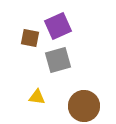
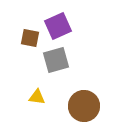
gray square: moved 2 px left
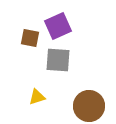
gray square: moved 2 px right; rotated 20 degrees clockwise
yellow triangle: rotated 24 degrees counterclockwise
brown circle: moved 5 px right
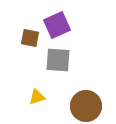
purple square: moved 1 px left, 1 px up
brown circle: moved 3 px left
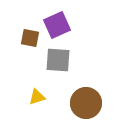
brown circle: moved 3 px up
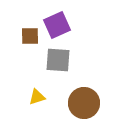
brown square: moved 2 px up; rotated 12 degrees counterclockwise
brown circle: moved 2 px left
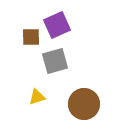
brown square: moved 1 px right, 1 px down
gray square: moved 3 px left, 1 px down; rotated 20 degrees counterclockwise
brown circle: moved 1 px down
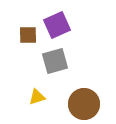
brown square: moved 3 px left, 2 px up
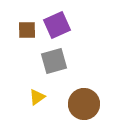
brown square: moved 1 px left, 5 px up
gray square: moved 1 px left
yellow triangle: rotated 18 degrees counterclockwise
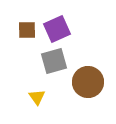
purple square: moved 4 px down
yellow triangle: rotated 30 degrees counterclockwise
brown circle: moved 4 px right, 22 px up
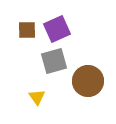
brown circle: moved 1 px up
